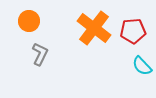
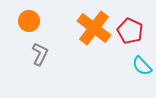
red pentagon: moved 3 px left; rotated 30 degrees clockwise
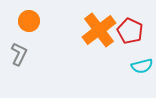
orange cross: moved 5 px right, 2 px down; rotated 16 degrees clockwise
gray L-shape: moved 21 px left
cyan semicircle: rotated 60 degrees counterclockwise
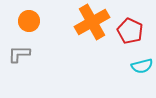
orange cross: moved 7 px left, 8 px up; rotated 8 degrees clockwise
gray L-shape: rotated 115 degrees counterclockwise
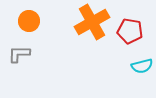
red pentagon: rotated 15 degrees counterclockwise
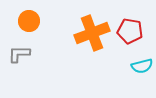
orange cross: moved 11 px down; rotated 8 degrees clockwise
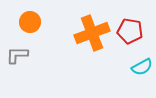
orange circle: moved 1 px right, 1 px down
gray L-shape: moved 2 px left, 1 px down
cyan semicircle: moved 1 px down; rotated 15 degrees counterclockwise
